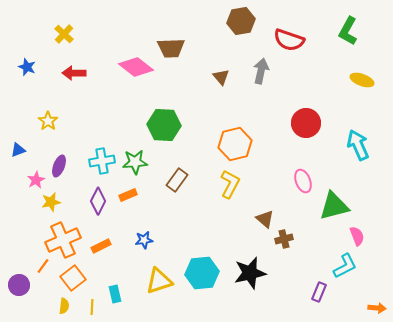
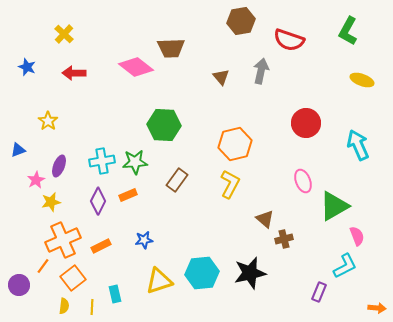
green triangle at (334, 206): rotated 16 degrees counterclockwise
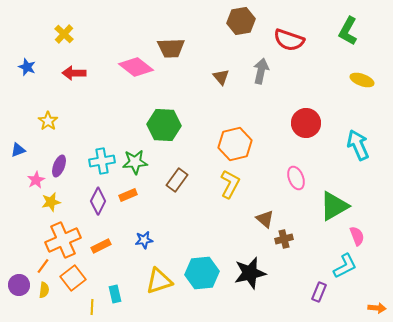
pink ellipse at (303, 181): moved 7 px left, 3 px up
yellow semicircle at (64, 306): moved 20 px left, 16 px up
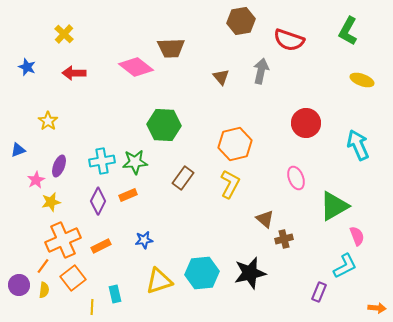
brown rectangle at (177, 180): moved 6 px right, 2 px up
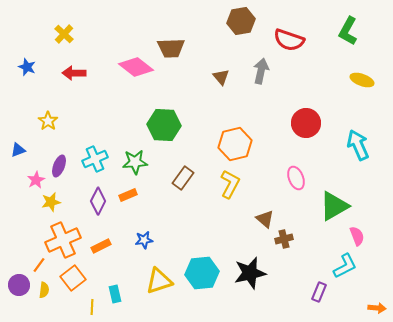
cyan cross at (102, 161): moved 7 px left, 2 px up; rotated 15 degrees counterclockwise
orange line at (43, 266): moved 4 px left, 1 px up
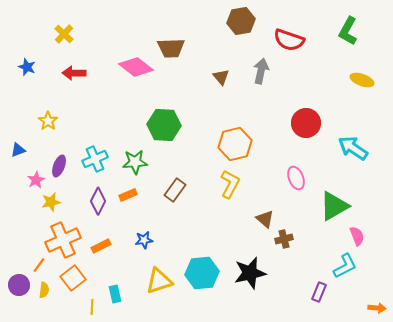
cyan arrow at (358, 145): moved 5 px left, 3 px down; rotated 32 degrees counterclockwise
brown rectangle at (183, 178): moved 8 px left, 12 px down
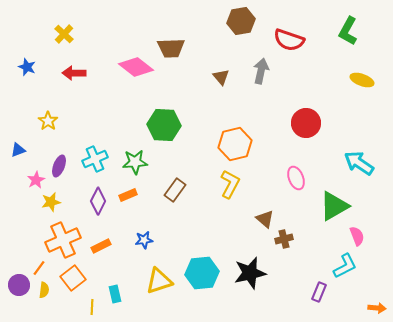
cyan arrow at (353, 148): moved 6 px right, 15 px down
orange line at (39, 265): moved 3 px down
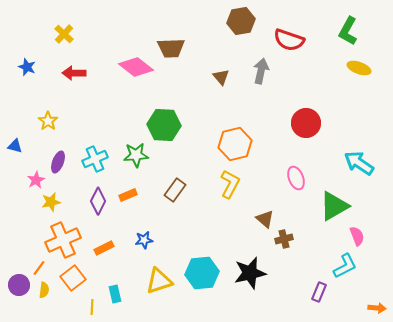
yellow ellipse at (362, 80): moved 3 px left, 12 px up
blue triangle at (18, 150): moved 3 px left, 4 px up; rotated 35 degrees clockwise
green star at (135, 162): moved 1 px right, 7 px up
purple ellipse at (59, 166): moved 1 px left, 4 px up
orange rectangle at (101, 246): moved 3 px right, 2 px down
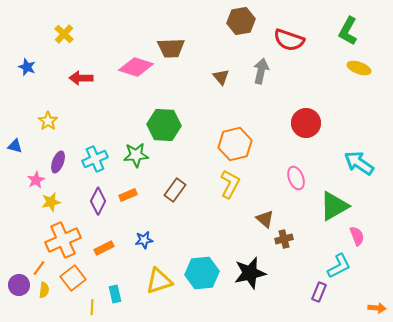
pink diamond at (136, 67): rotated 20 degrees counterclockwise
red arrow at (74, 73): moved 7 px right, 5 px down
cyan L-shape at (345, 266): moved 6 px left
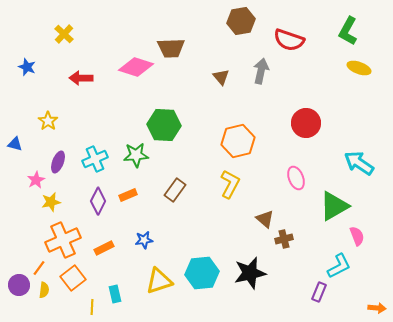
orange hexagon at (235, 144): moved 3 px right, 3 px up
blue triangle at (15, 146): moved 2 px up
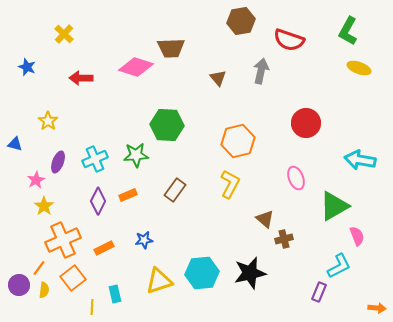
brown triangle at (221, 77): moved 3 px left, 1 px down
green hexagon at (164, 125): moved 3 px right
cyan arrow at (359, 163): moved 1 px right, 3 px up; rotated 24 degrees counterclockwise
yellow star at (51, 202): moved 7 px left, 4 px down; rotated 24 degrees counterclockwise
